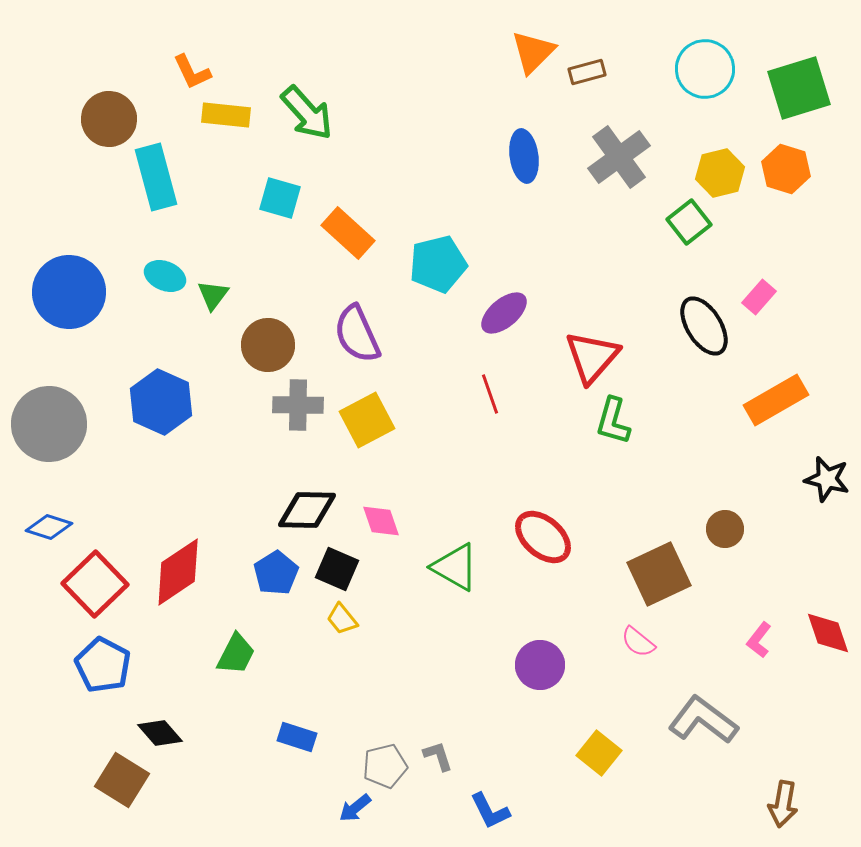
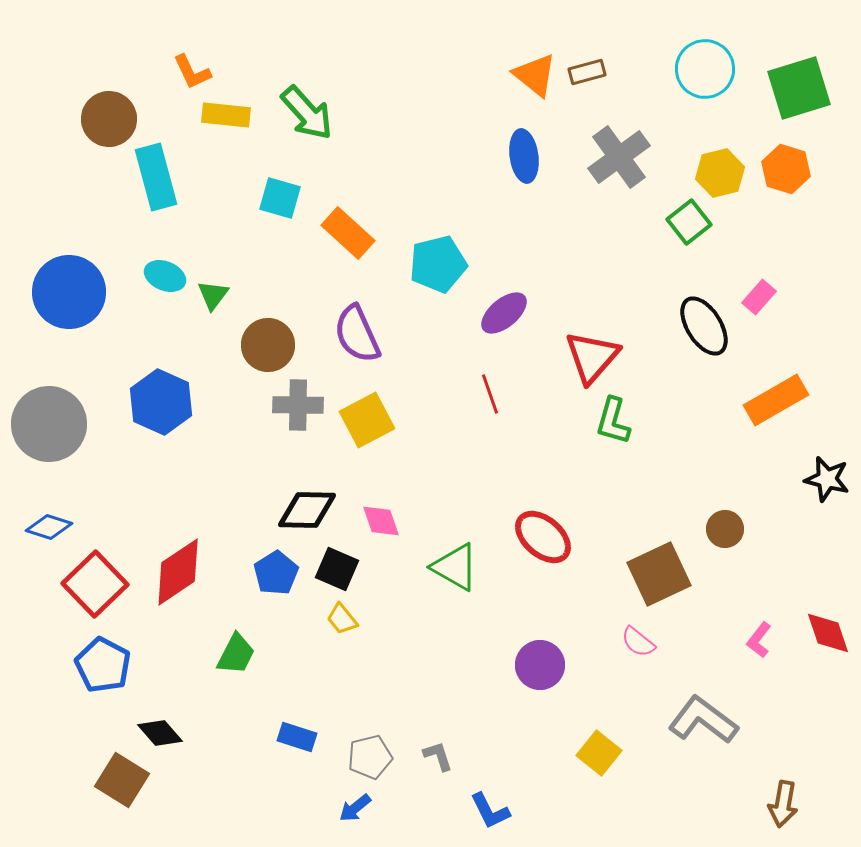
orange triangle at (533, 52): moved 2 px right, 23 px down; rotated 36 degrees counterclockwise
gray pentagon at (385, 766): moved 15 px left, 9 px up
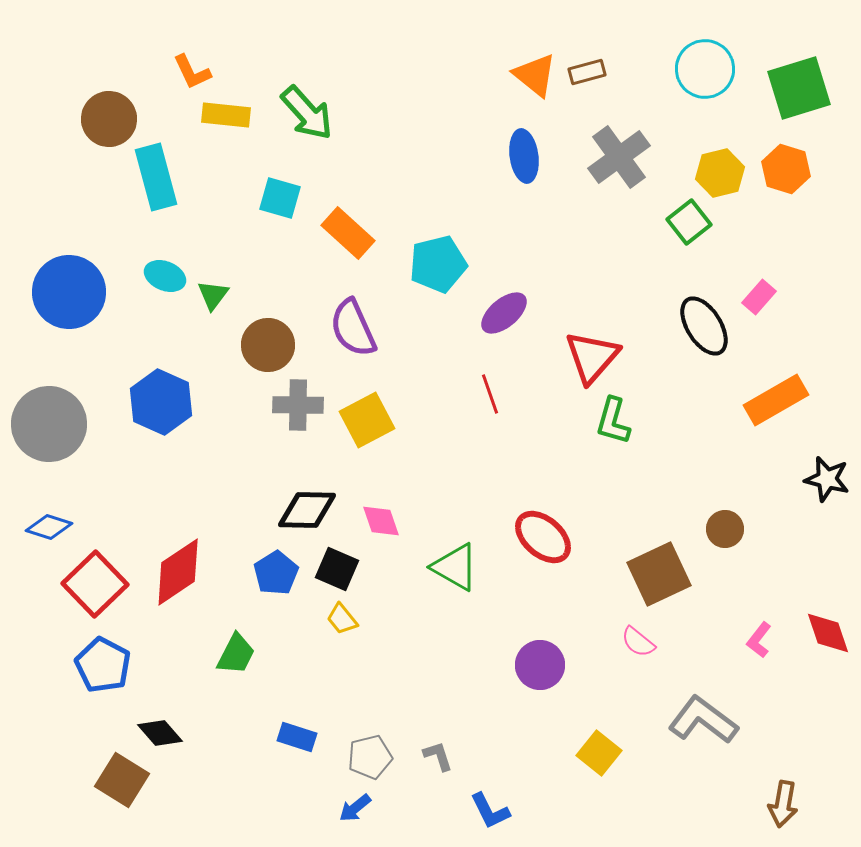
purple semicircle at (357, 334): moved 4 px left, 6 px up
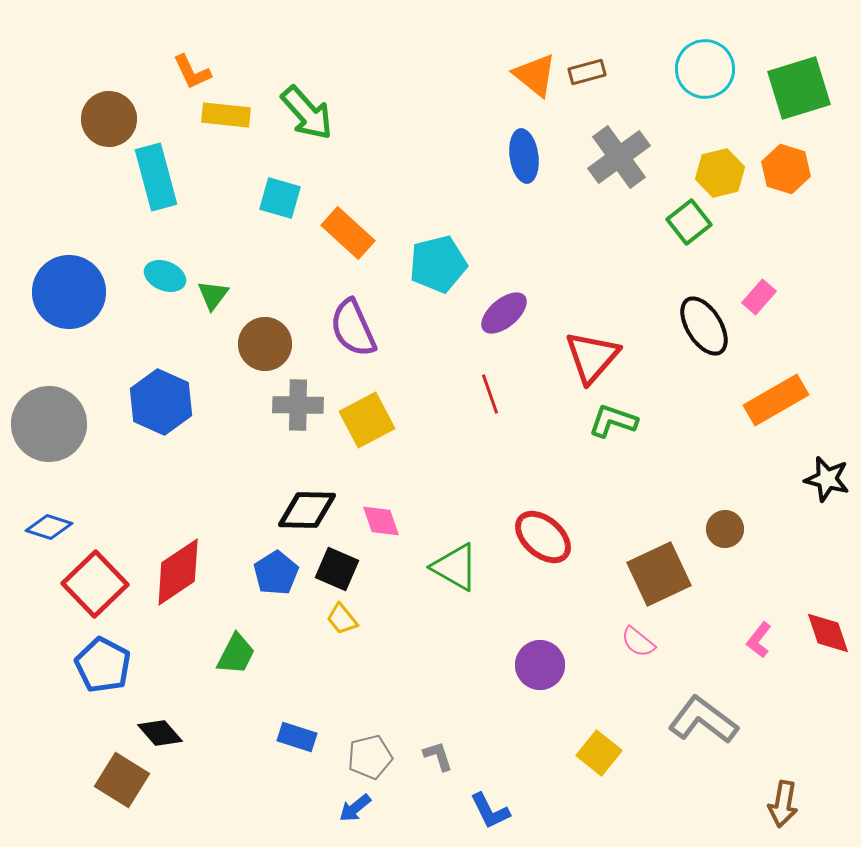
brown circle at (268, 345): moved 3 px left, 1 px up
green L-shape at (613, 421): rotated 93 degrees clockwise
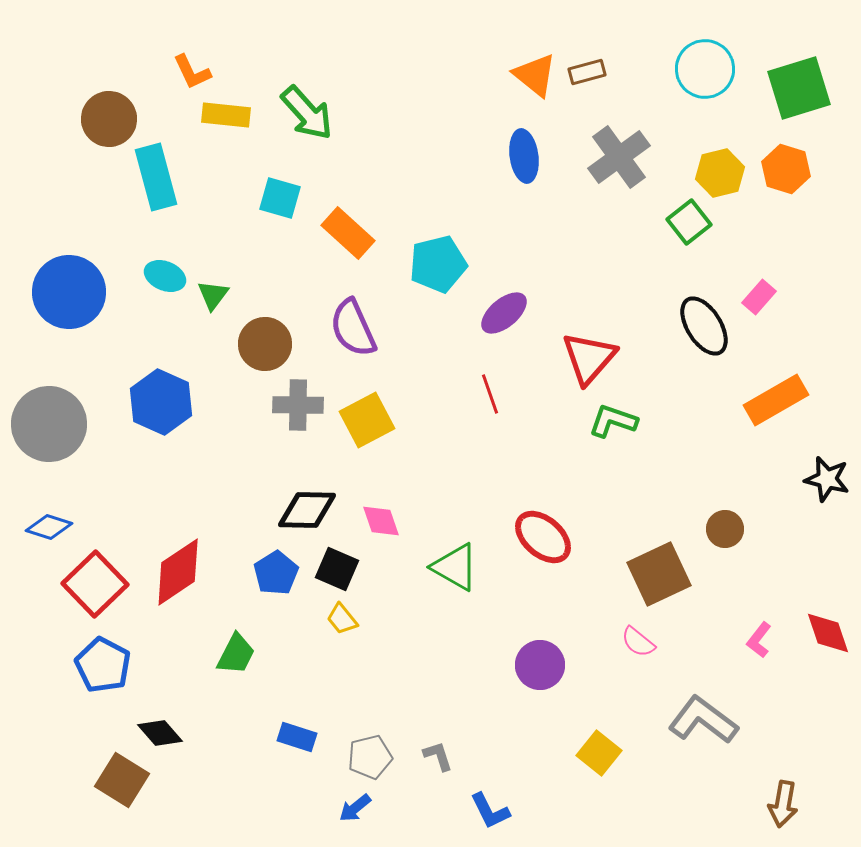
red triangle at (592, 357): moved 3 px left, 1 px down
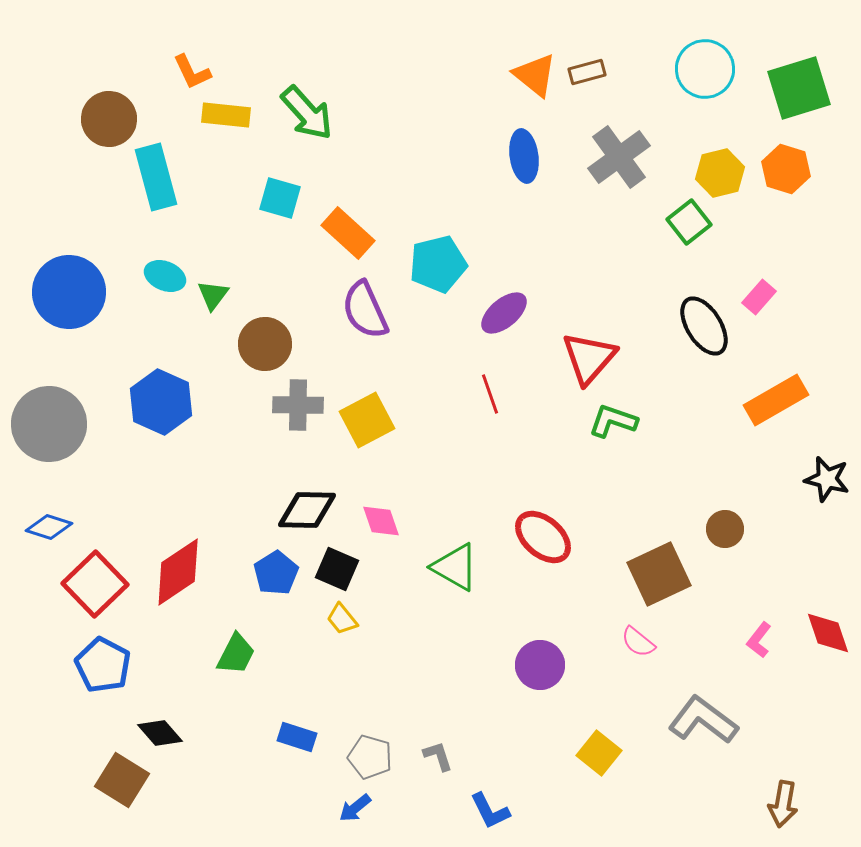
purple semicircle at (353, 328): moved 12 px right, 18 px up
gray pentagon at (370, 757): rotated 30 degrees clockwise
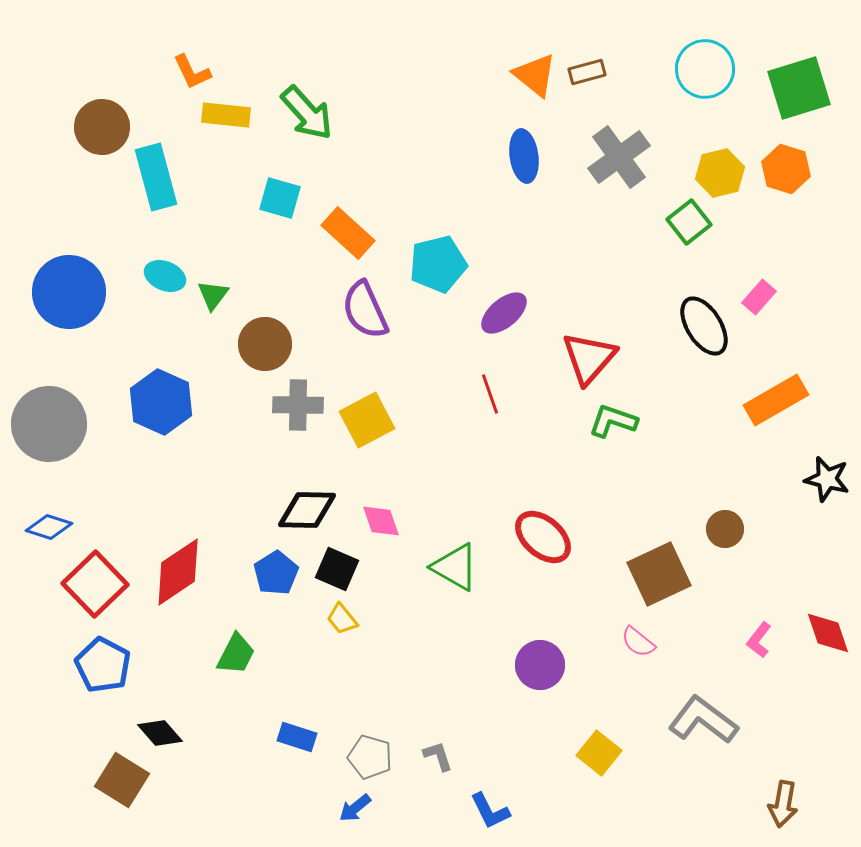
brown circle at (109, 119): moved 7 px left, 8 px down
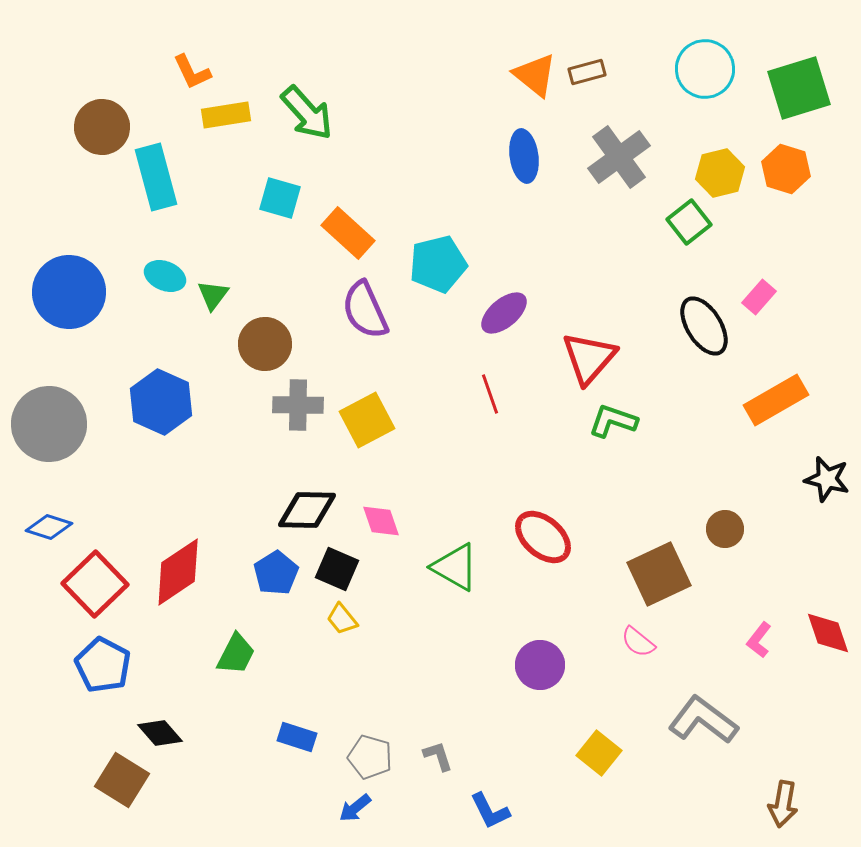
yellow rectangle at (226, 115): rotated 15 degrees counterclockwise
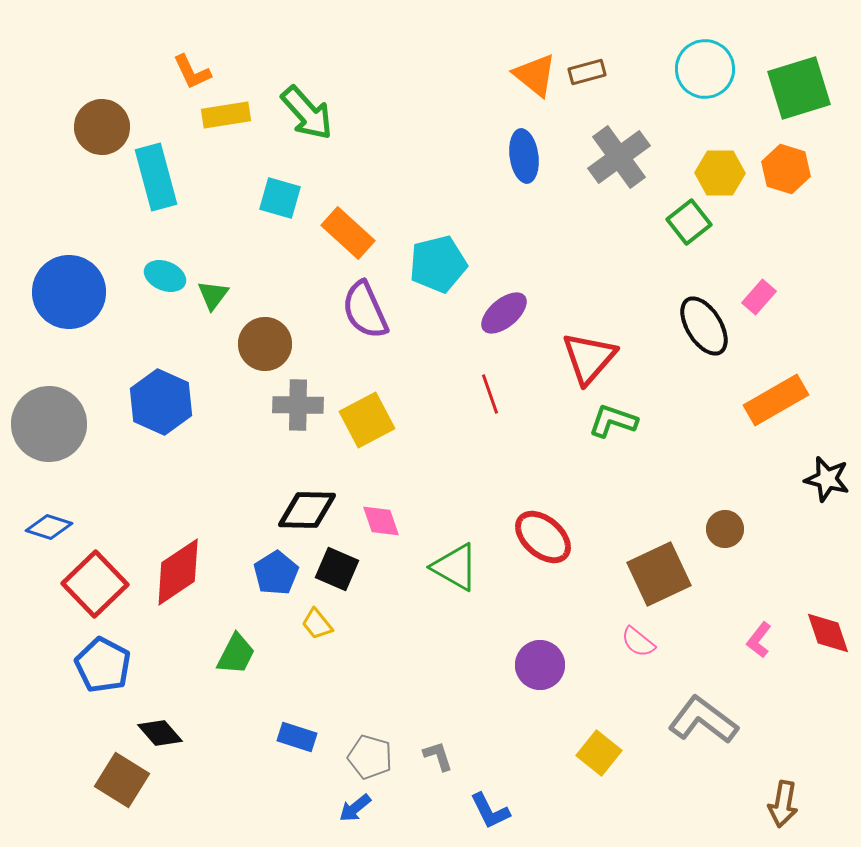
yellow hexagon at (720, 173): rotated 15 degrees clockwise
yellow trapezoid at (342, 619): moved 25 px left, 5 px down
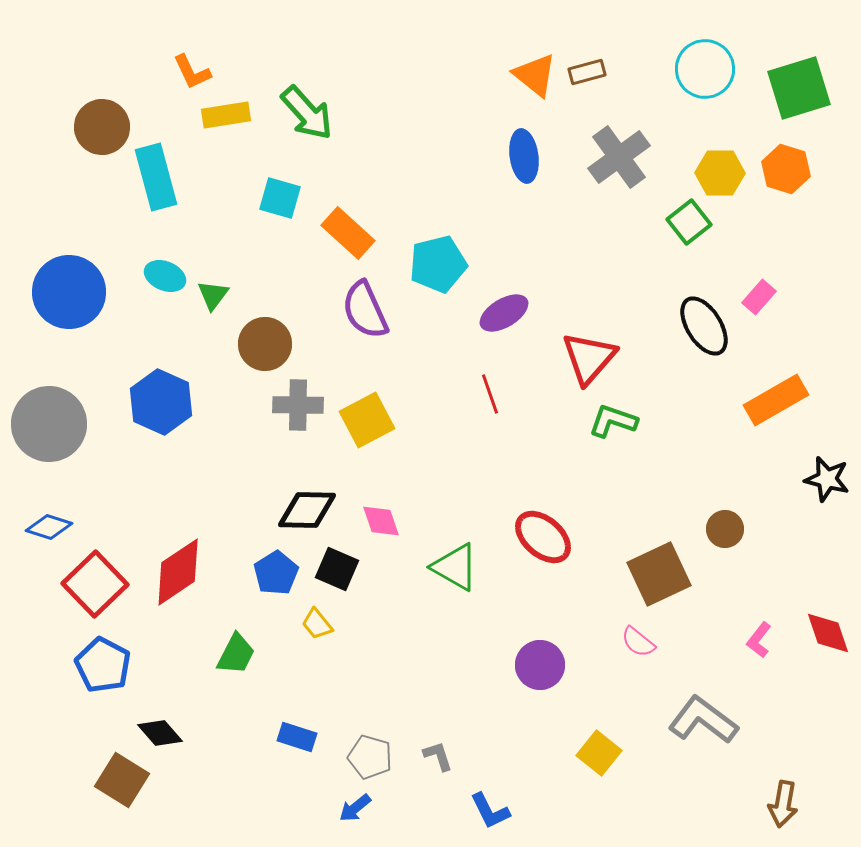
purple ellipse at (504, 313): rotated 9 degrees clockwise
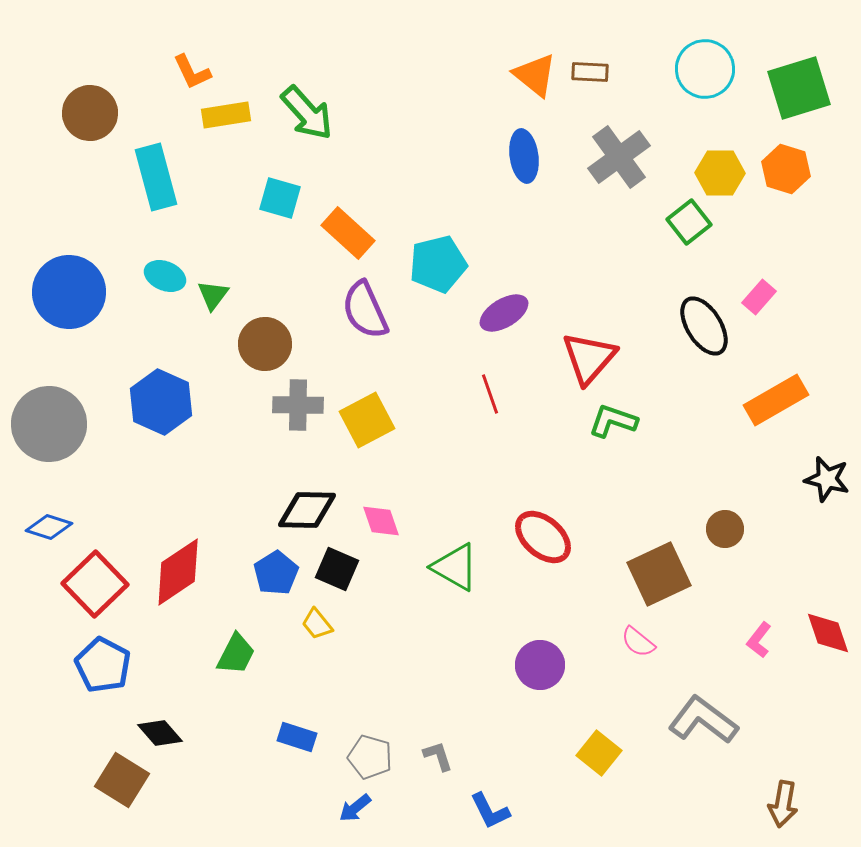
brown rectangle at (587, 72): moved 3 px right; rotated 18 degrees clockwise
brown circle at (102, 127): moved 12 px left, 14 px up
